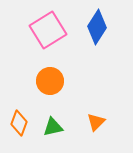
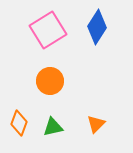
orange triangle: moved 2 px down
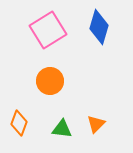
blue diamond: moved 2 px right; rotated 16 degrees counterclockwise
green triangle: moved 9 px right, 2 px down; rotated 20 degrees clockwise
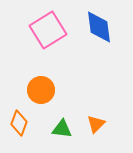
blue diamond: rotated 24 degrees counterclockwise
orange circle: moved 9 px left, 9 px down
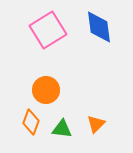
orange circle: moved 5 px right
orange diamond: moved 12 px right, 1 px up
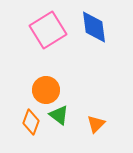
blue diamond: moved 5 px left
green triangle: moved 3 px left, 14 px up; rotated 30 degrees clockwise
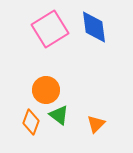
pink square: moved 2 px right, 1 px up
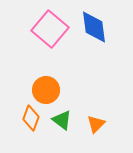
pink square: rotated 18 degrees counterclockwise
green triangle: moved 3 px right, 5 px down
orange diamond: moved 4 px up
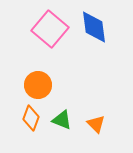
orange circle: moved 8 px left, 5 px up
green triangle: rotated 15 degrees counterclockwise
orange triangle: rotated 30 degrees counterclockwise
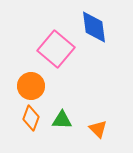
pink square: moved 6 px right, 20 px down
orange circle: moved 7 px left, 1 px down
green triangle: rotated 20 degrees counterclockwise
orange triangle: moved 2 px right, 5 px down
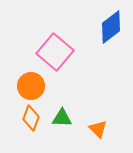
blue diamond: moved 17 px right; rotated 60 degrees clockwise
pink square: moved 1 px left, 3 px down
green triangle: moved 2 px up
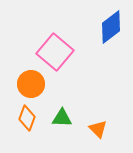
orange circle: moved 2 px up
orange diamond: moved 4 px left
